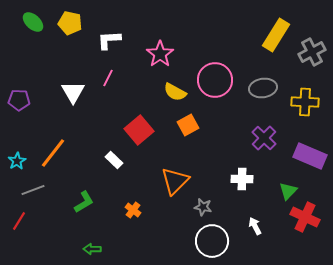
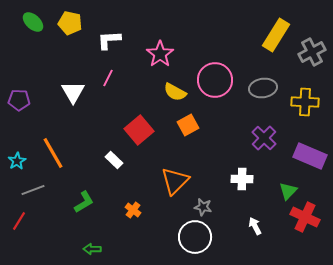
orange line: rotated 68 degrees counterclockwise
white circle: moved 17 px left, 4 px up
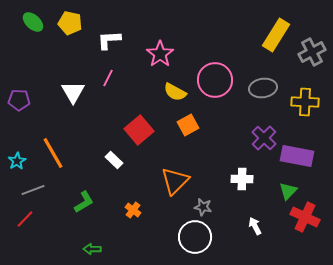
purple rectangle: moved 13 px left; rotated 12 degrees counterclockwise
red line: moved 6 px right, 2 px up; rotated 12 degrees clockwise
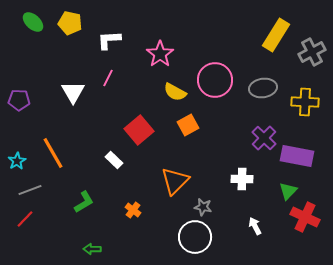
gray line: moved 3 px left
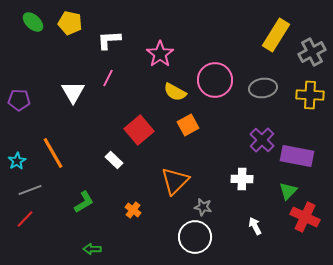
yellow cross: moved 5 px right, 7 px up
purple cross: moved 2 px left, 2 px down
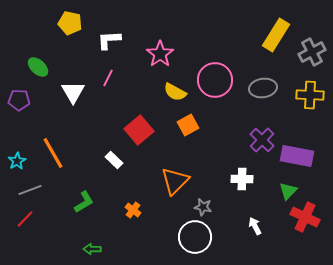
green ellipse: moved 5 px right, 45 px down
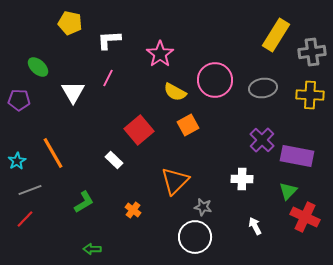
gray cross: rotated 20 degrees clockwise
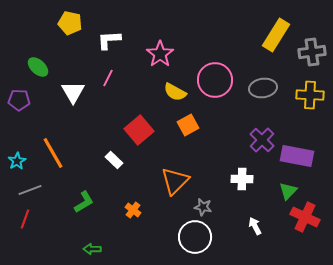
red line: rotated 24 degrees counterclockwise
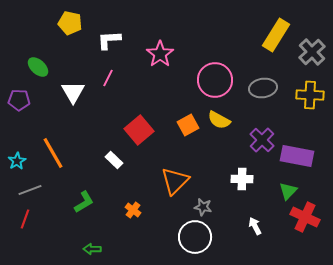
gray cross: rotated 36 degrees counterclockwise
yellow semicircle: moved 44 px right, 28 px down
